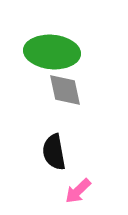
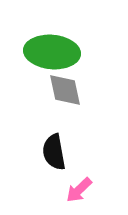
pink arrow: moved 1 px right, 1 px up
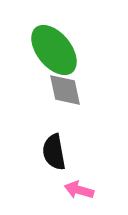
green ellipse: moved 2 px right, 2 px up; rotated 46 degrees clockwise
pink arrow: rotated 60 degrees clockwise
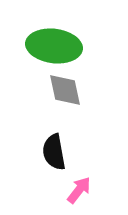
green ellipse: moved 4 px up; rotated 44 degrees counterclockwise
pink arrow: rotated 112 degrees clockwise
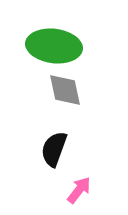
black semicircle: moved 3 px up; rotated 30 degrees clockwise
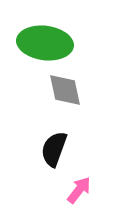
green ellipse: moved 9 px left, 3 px up
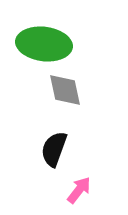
green ellipse: moved 1 px left, 1 px down
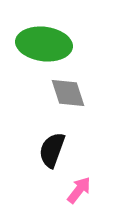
gray diamond: moved 3 px right, 3 px down; rotated 6 degrees counterclockwise
black semicircle: moved 2 px left, 1 px down
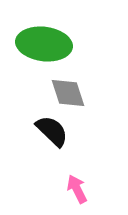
black semicircle: moved 19 px up; rotated 114 degrees clockwise
pink arrow: moved 2 px left, 1 px up; rotated 64 degrees counterclockwise
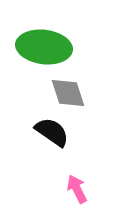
green ellipse: moved 3 px down
black semicircle: moved 1 px down; rotated 9 degrees counterclockwise
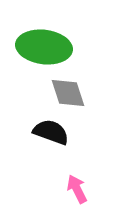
black semicircle: moved 1 px left; rotated 15 degrees counterclockwise
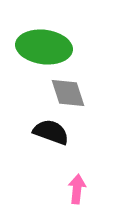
pink arrow: rotated 32 degrees clockwise
